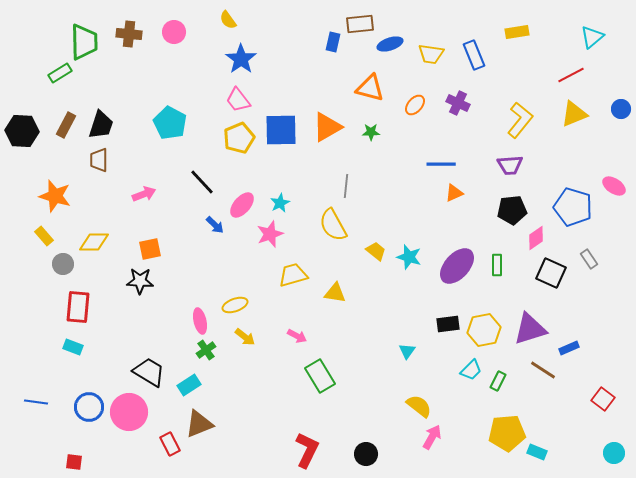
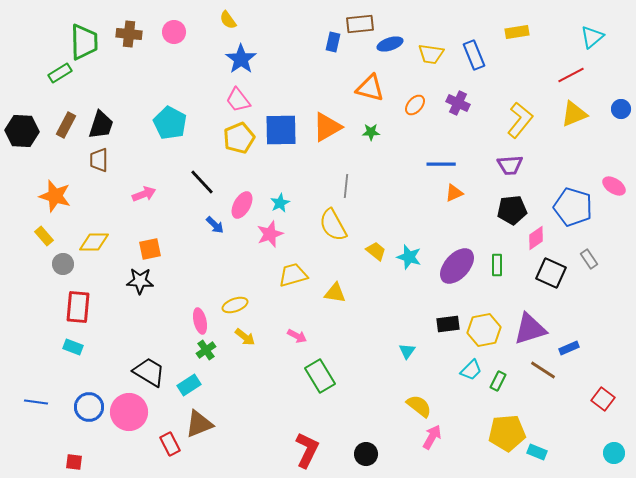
pink ellipse at (242, 205): rotated 12 degrees counterclockwise
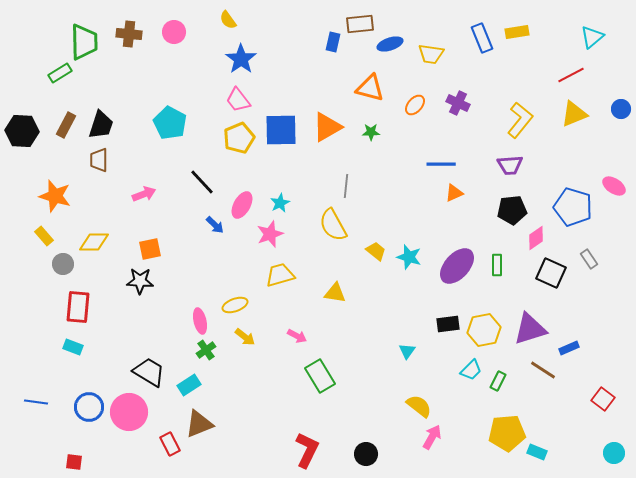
blue rectangle at (474, 55): moved 8 px right, 17 px up
yellow trapezoid at (293, 275): moved 13 px left
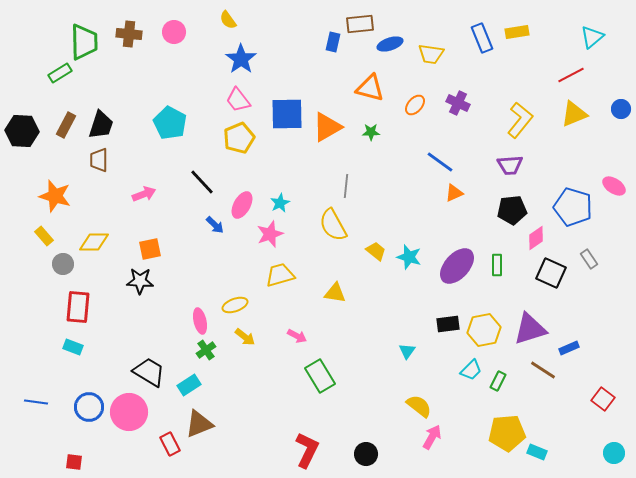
blue square at (281, 130): moved 6 px right, 16 px up
blue line at (441, 164): moved 1 px left, 2 px up; rotated 36 degrees clockwise
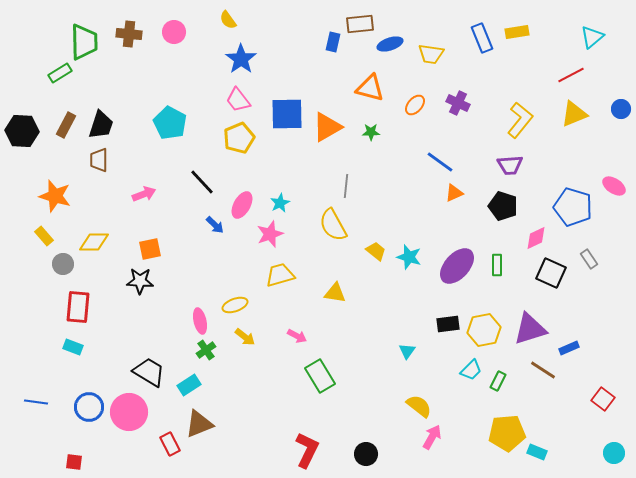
black pentagon at (512, 210): moved 9 px left, 4 px up; rotated 24 degrees clockwise
pink diamond at (536, 238): rotated 10 degrees clockwise
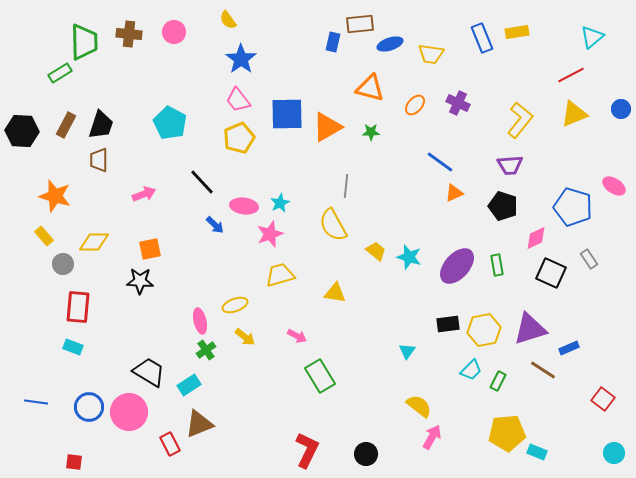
pink ellipse at (242, 205): moved 2 px right, 1 px down; rotated 68 degrees clockwise
green rectangle at (497, 265): rotated 10 degrees counterclockwise
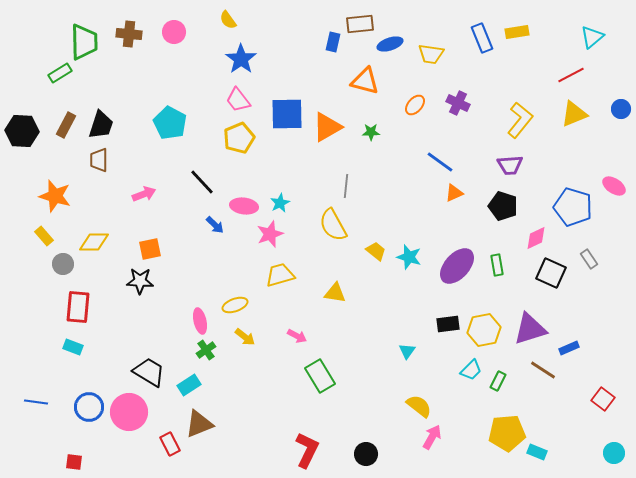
orange triangle at (370, 88): moved 5 px left, 7 px up
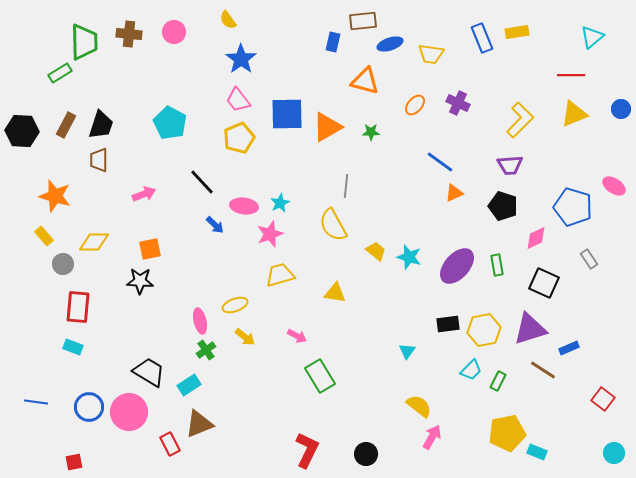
brown rectangle at (360, 24): moved 3 px right, 3 px up
red line at (571, 75): rotated 28 degrees clockwise
yellow L-shape at (520, 120): rotated 6 degrees clockwise
black square at (551, 273): moved 7 px left, 10 px down
yellow pentagon at (507, 433): rotated 6 degrees counterclockwise
red square at (74, 462): rotated 18 degrees counterclockwise
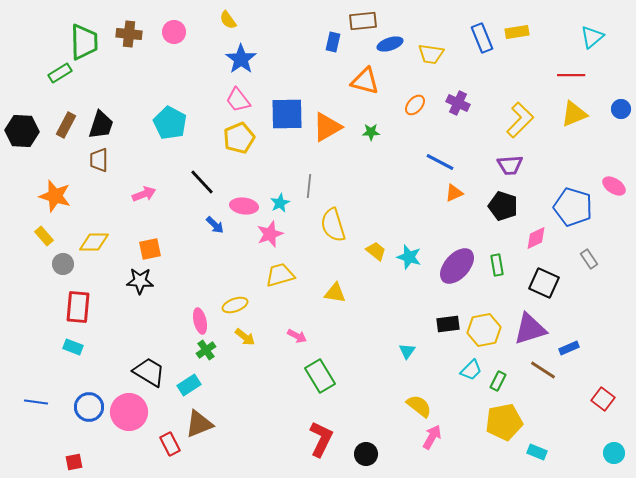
blue line at (440, 162): rotated 8 degrees counterclockwise
gray line at (346, 186): moved 37 px left
yellow semicircle at (333, 225): rotated 12 degrees clockwise
yellow pentagon at (507, 433): moved 3 px left, 11 px up
red L-shape at (307, 450): moved 14 px right, 11 px up
